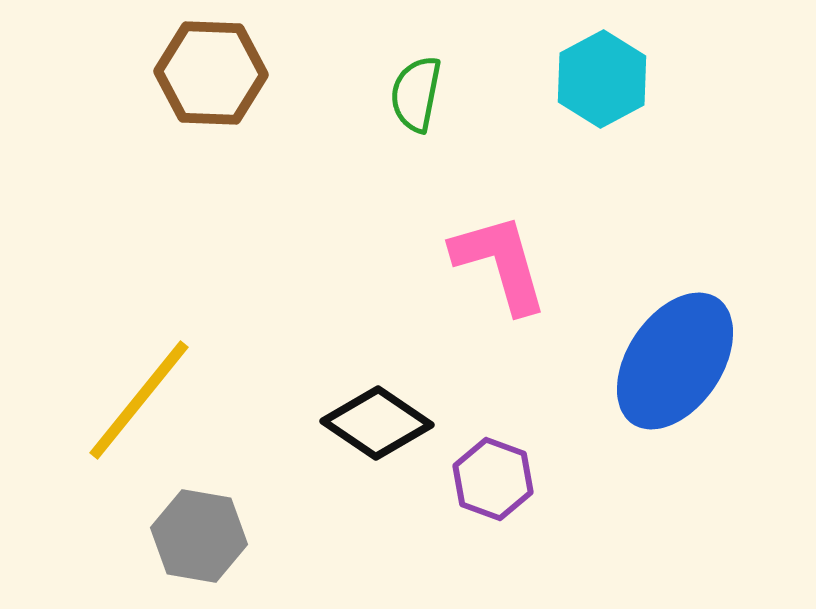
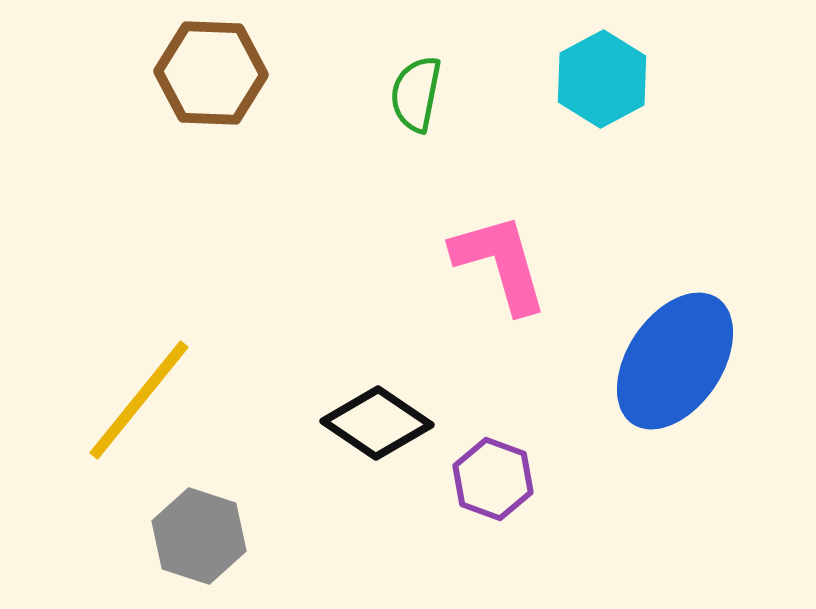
gray hexagon: rotated 8 degrees clockwise
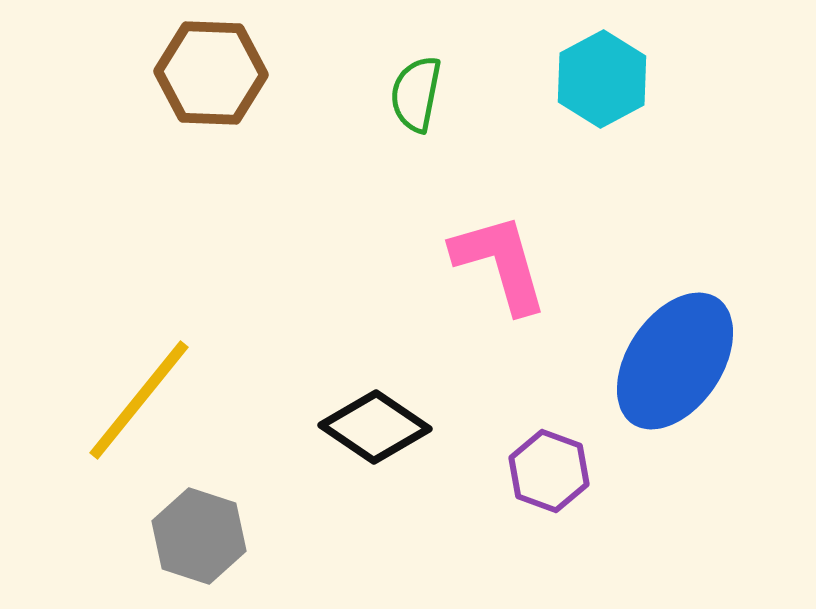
black diamond: moved 2 px left, 4 px down
purple hexagon: moved 56 px right, 8 px up
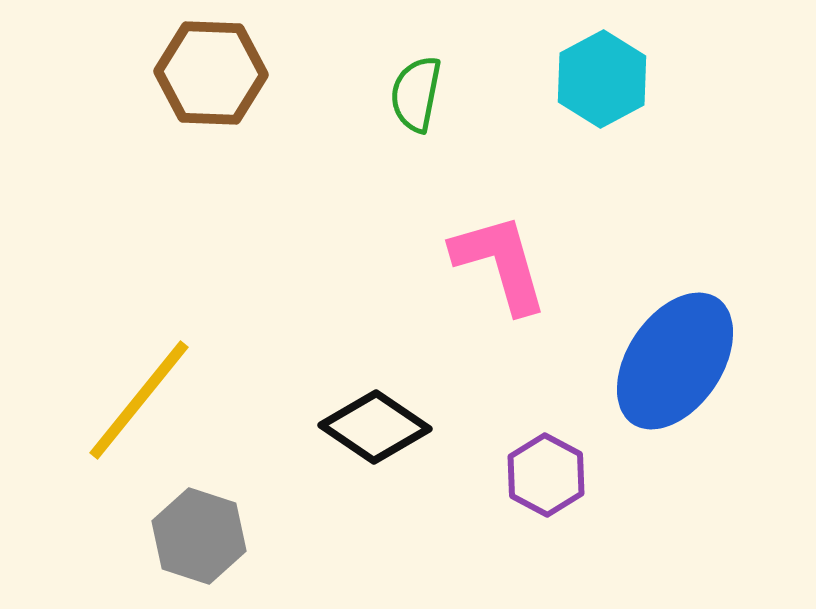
purple hexagon: moved 3 px left, 4 px down; rotated 8 degrees clockwise
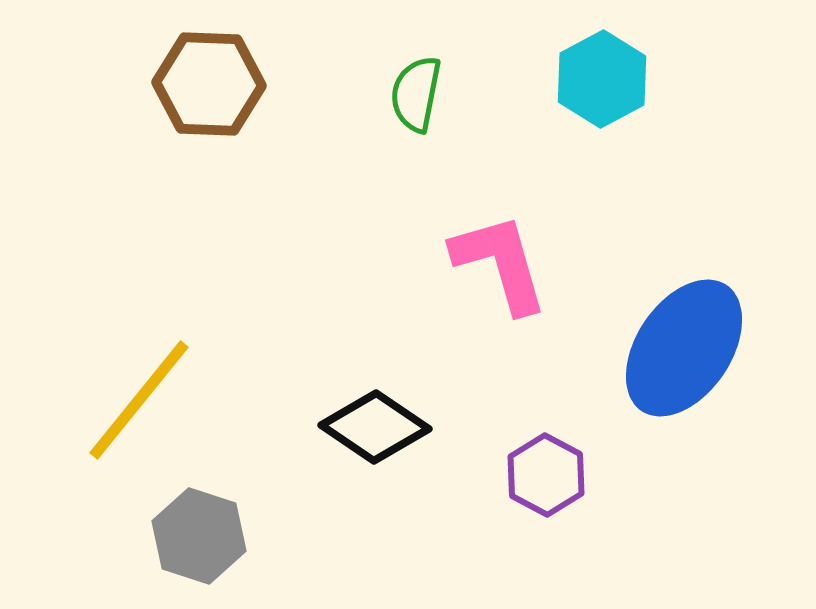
brown hexagon: moved 2 px left, 11 px down
blue ellipse: moved 9 px right, 13 px up
